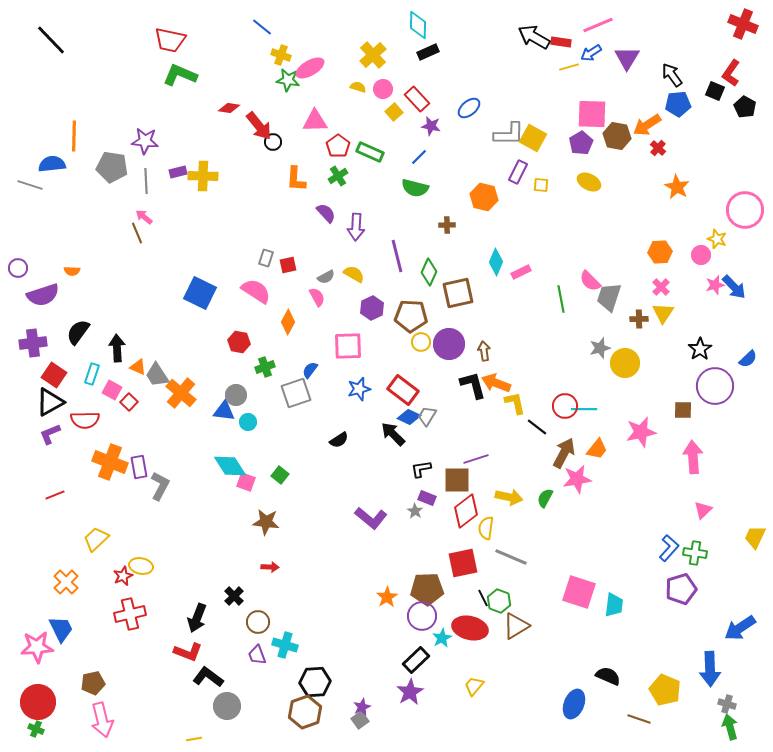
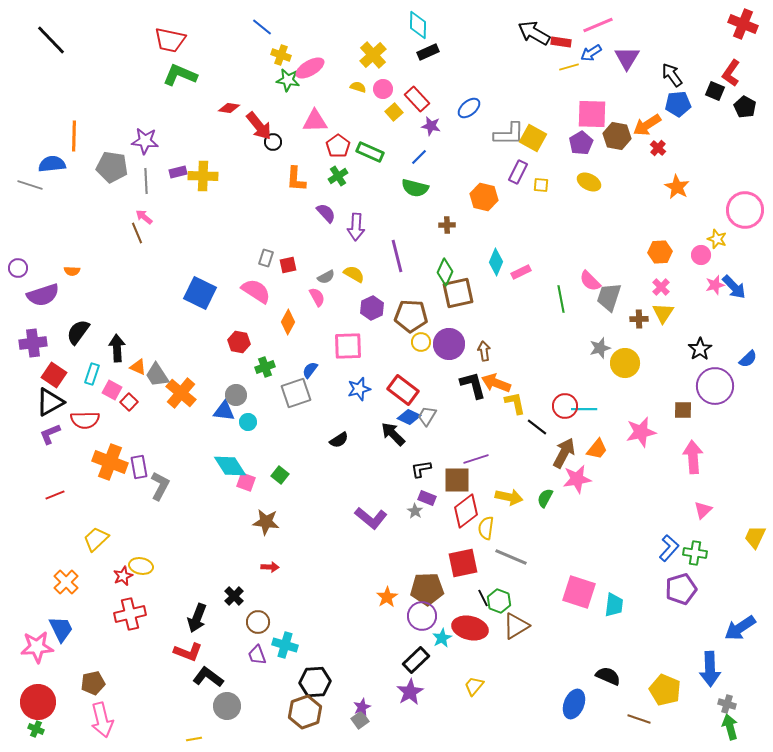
black arrow at (534, 37): moved 4 px up
green diamond at (429, 272): moved 16 px right
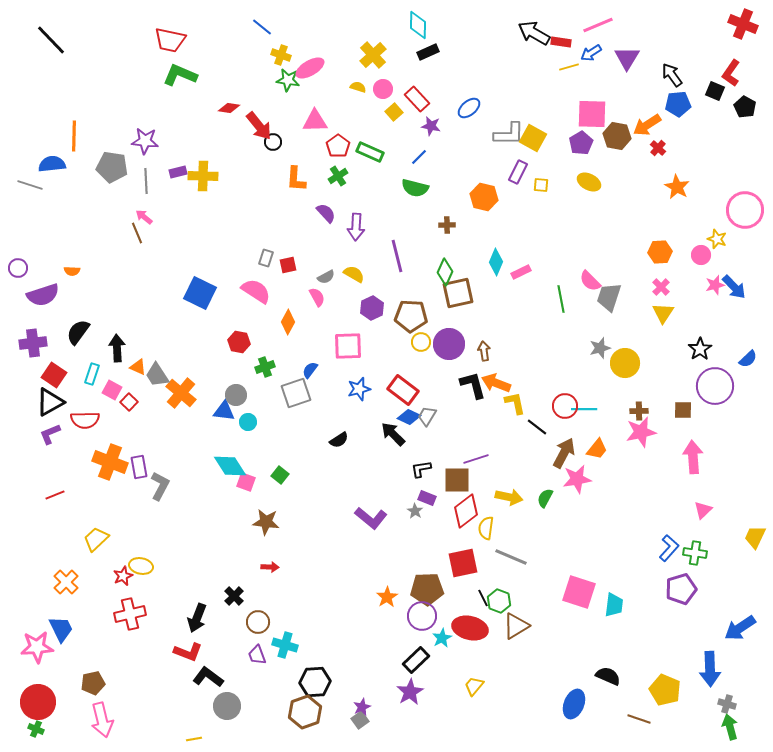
brown cross at (639, 319): moved 92 px down
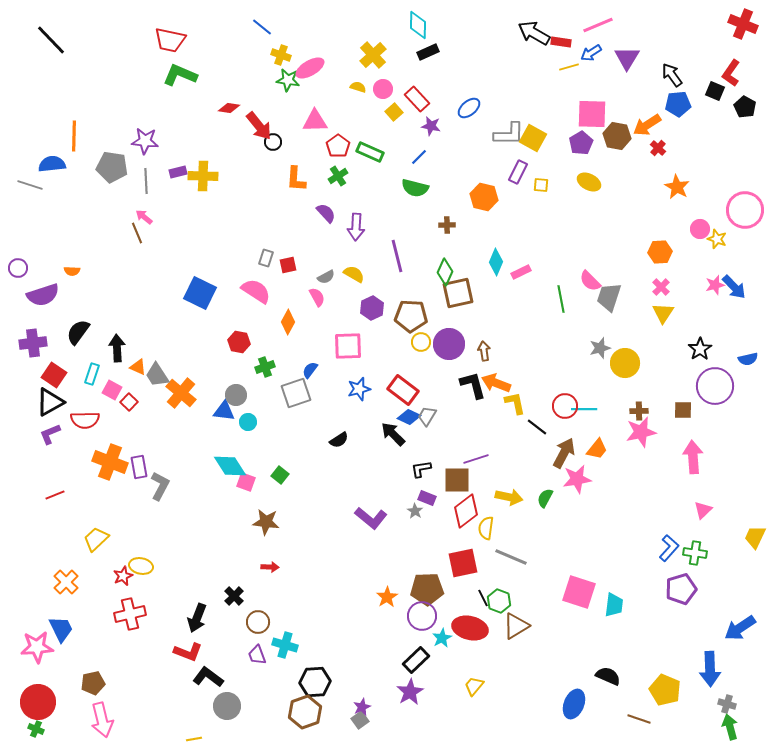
pink circle at (701, 255): moved 1 px left, 26 px up
blue semicircle at (748, 359): rotated 30 degrees clockwise
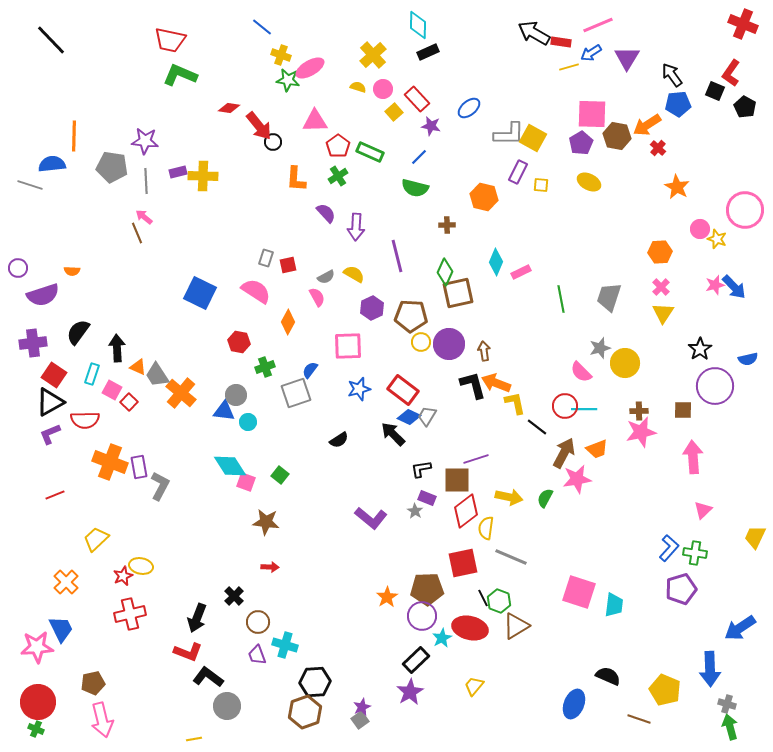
pink semicircle at (590, 281): moved 9 px left, 91 px down
orange trapezoid at (597, 449): rotated 30 degrees clockwise
